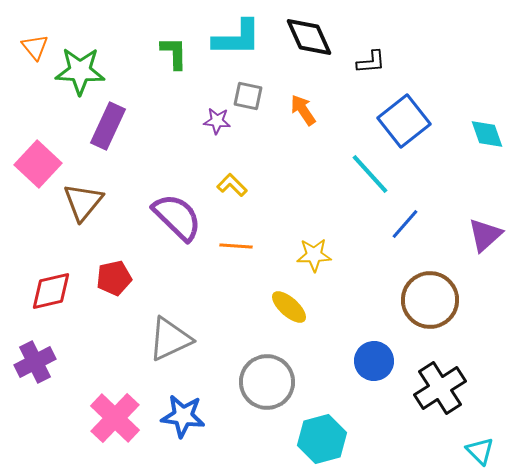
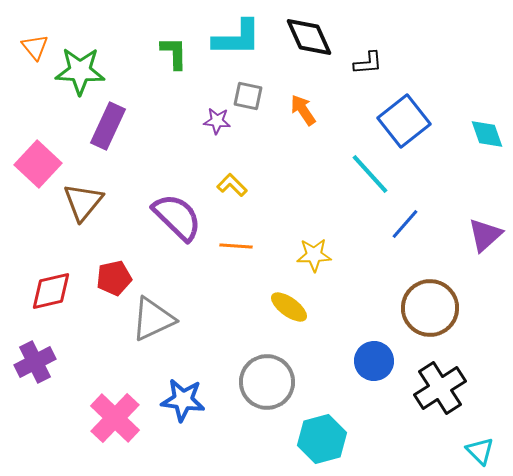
black L-shape: moved 3 px left, 1 px down
brown circle: moved 8 px down
yellow ellipse: rotated 6 degrees counterclockwise
gray triangle: moved 17 px left, 20 px up
blue star: moved 16 px up
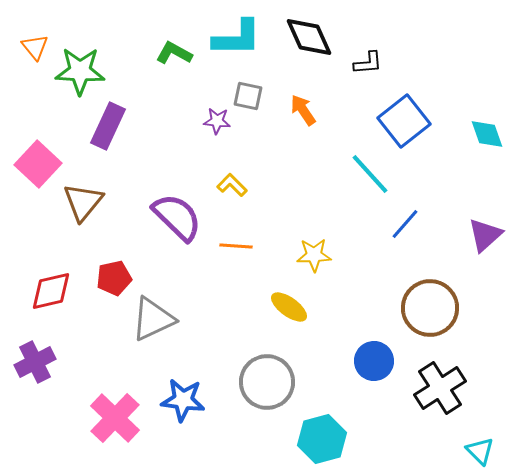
green L-shape: rotated 60 degrees counterclockwise
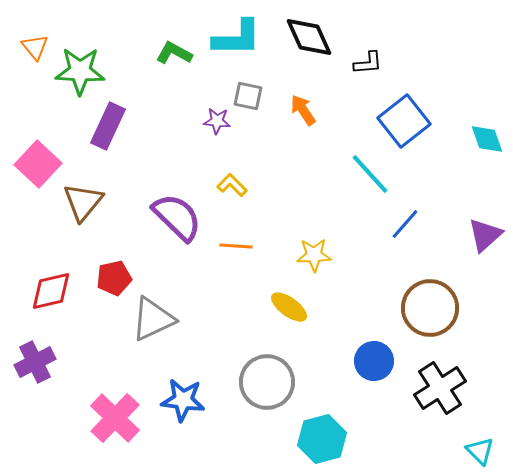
cyan diamond: moved 5 px down
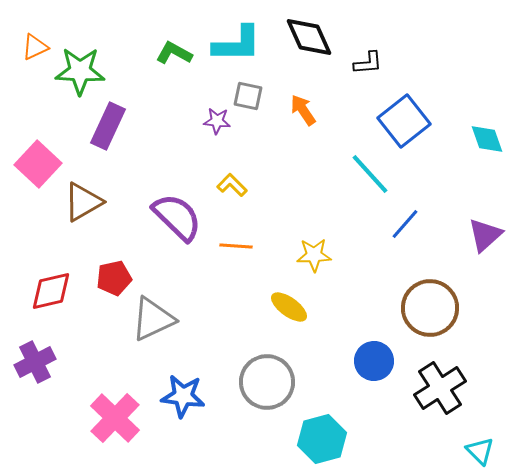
cyan L-shape: moved 6 px down
orange triangle: rotated 44 degrees clockwise
brown triangle: rotated 21 degrees clockwise
blue star: moved 4 px up
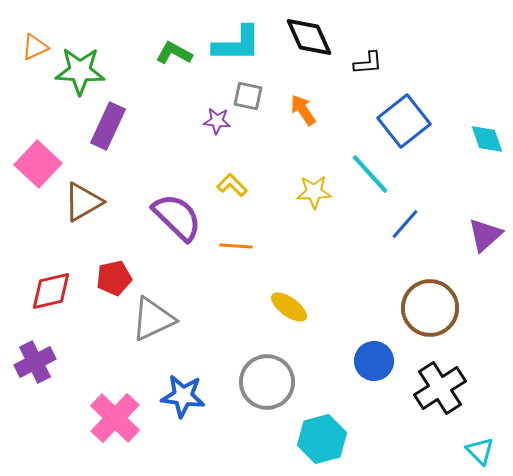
yellow star: moved 63 px up
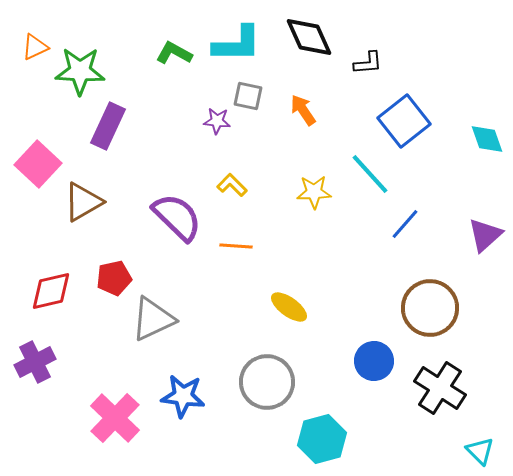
black cross: rotated 24 degrees counterclockwise
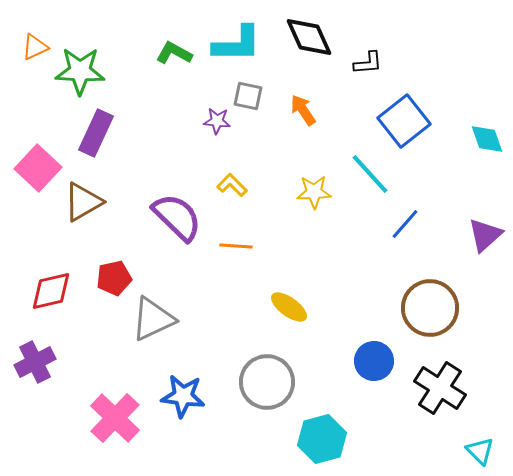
purple rectangle: moved 12 px left, 7 px down
pink square: moved 4 px down
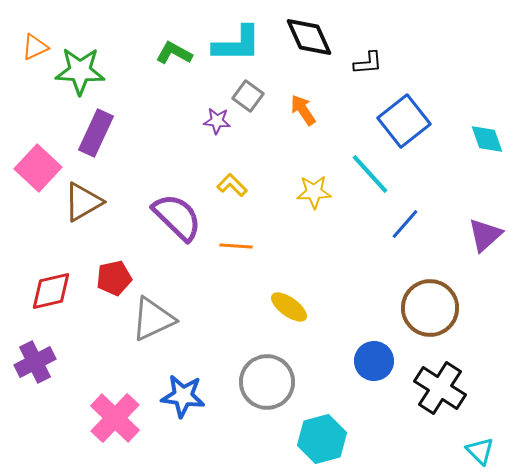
gray square: rotated 24 degrees clockwise
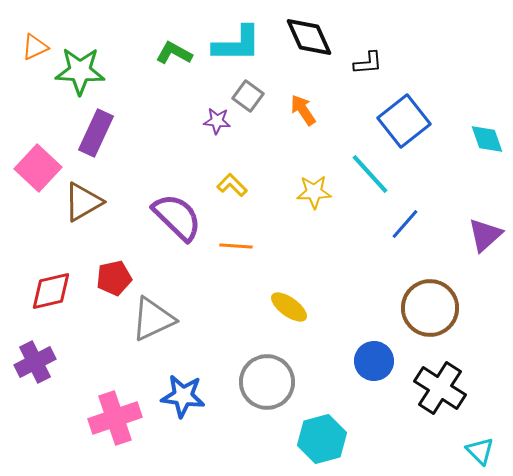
pink cross: rotated 27 degrees clockwise
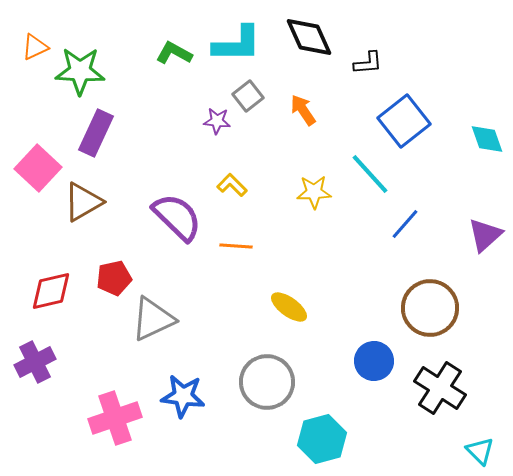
gray square: rotated 16 degrees clockwise
